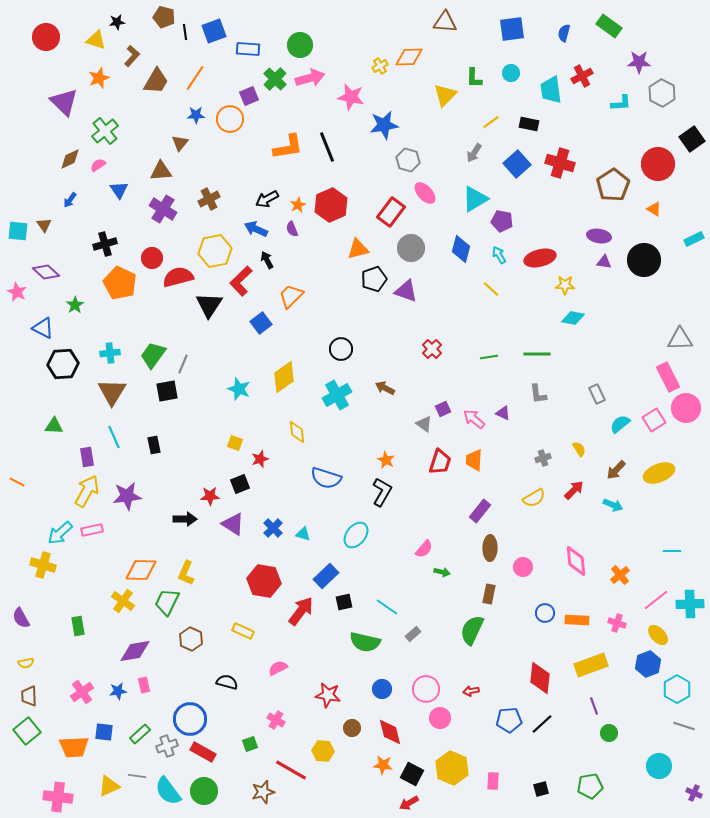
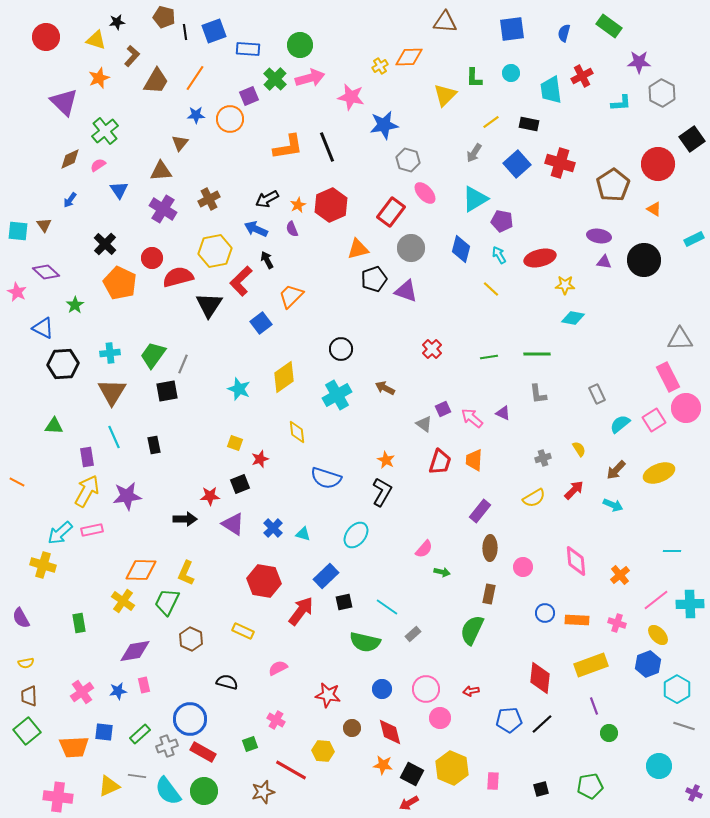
black cross at (105, 244): rotated 30 degrees counterclockwise
pink arrow at (474, 419): moved 2 px left, 1 px up
green rectangle at (78, 626): moved 1 px right, 3 px up
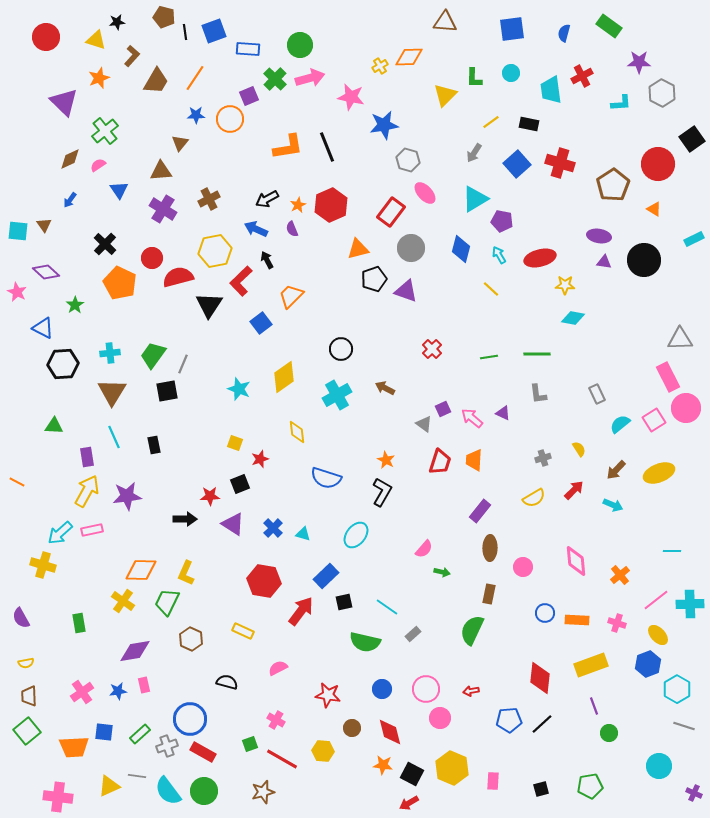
red line at (291, 770): moved 9 px left, 11 px up
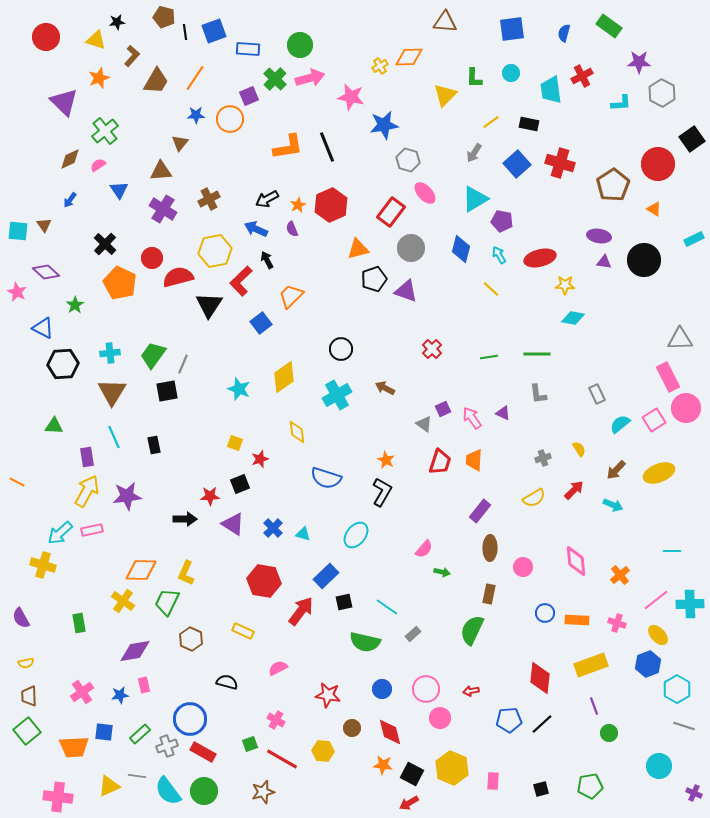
pink arrow at (472, 418): rotated 15 degrees clockwise
blue star at (118, 691): moved 2 px right, 4 px down
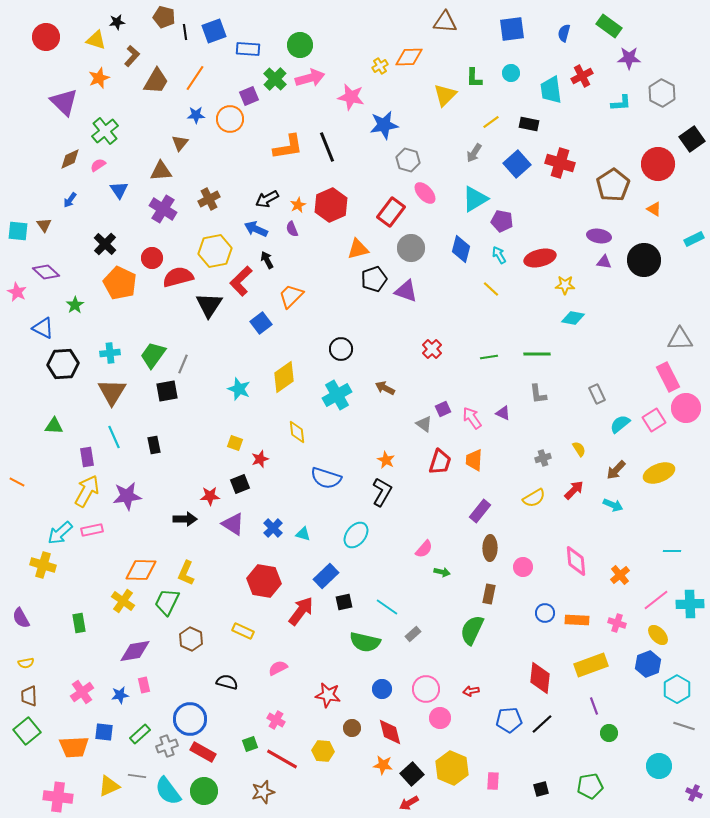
purple star at (639, 62): moved 10 px left, 4 px up
black square at (412, 774): rotated 20 degrees clockwise
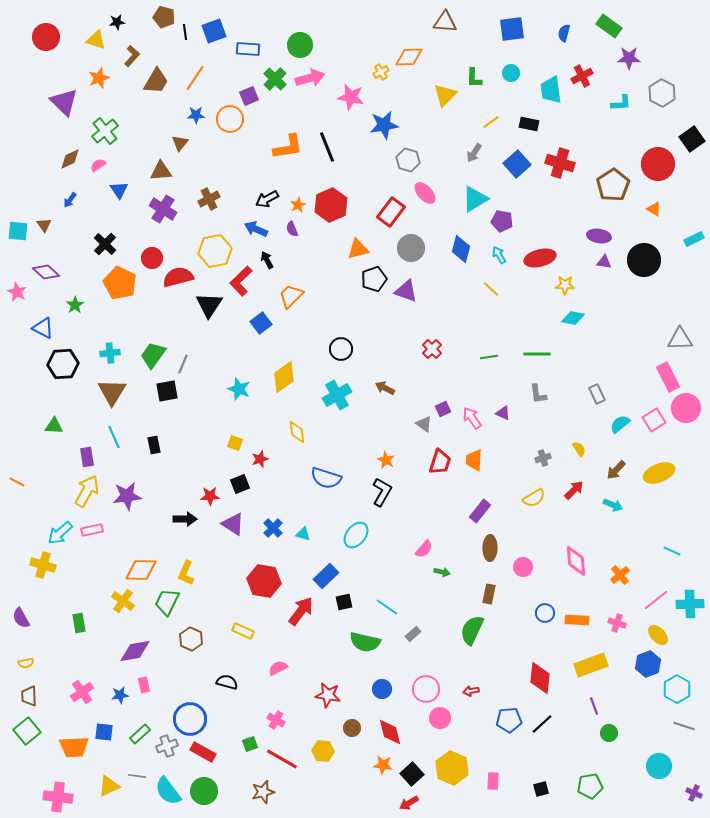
yellow cross at (380, 66): moved 1 px right, 6 px down
cyan line at (672, 551): rotated 24 degrees clockwise
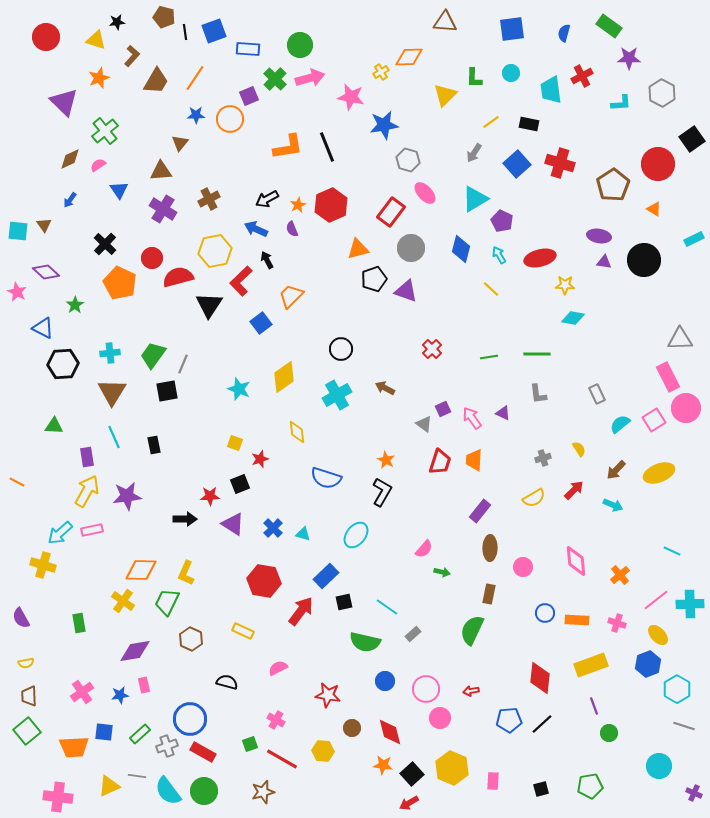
purple pentagon at (502, 221): rotated 15 degrees clockwise
blue circle at (382, 689): moved 3 px right, 8 px up
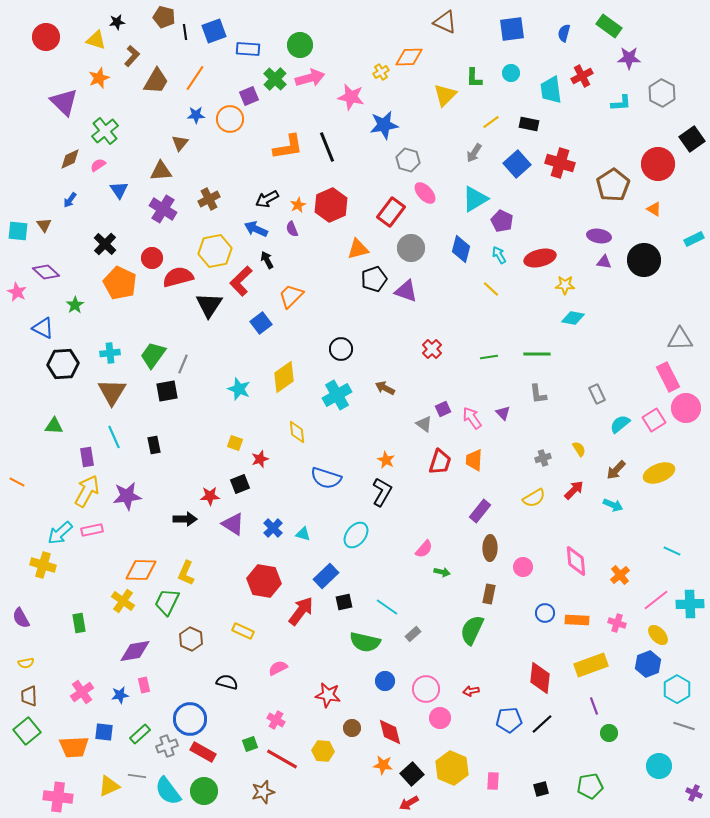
brown triangle at (445, 22): rotated 20 degrees clockwise
purple triangle at (503, 413): rotated 21 degrees clockwise
